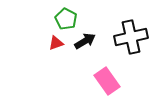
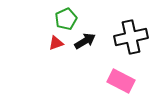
green pentagon: rotated 20 degrees clockwise
pink rectangle: moved 14 px right; rotated 28 degrees counterclockwise
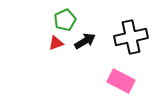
green pentagon: moved 1 px left, 1 px down
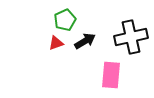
pink rectangle: moved 10 px left, 6 px up; rotated 68 degrees clockwise
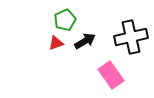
pink rectangle: rotated 40 degrees counterclockwise
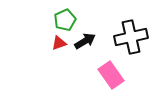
red triangle: moved 3 px right
